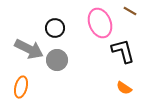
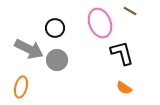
black L-shape: moved 1 px left, 2 px down
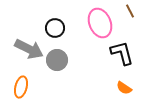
brown line: rotated 32 degrees clockwise
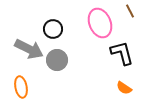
black circle: moved 2 px left, 1 px down
orange ellipse: rotated 25 degrees counterclockwise
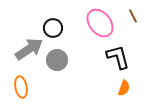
brown line: moved 3 px right, 5 px down
pink ellipse: rotated 16 degrees counterclockwise
black circle: moved 1 px up
gray arrow: rotated 60 degrees counterclockwise
black L-shape: moved 4 px left, 4 px down
orange semicircle: rotated 105 degrees counterclockwise
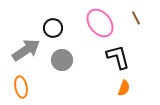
brown line: moved 3 px right, 2 px down
gray arrow: moved 3 px left, 1 px down
gray circle: moved 5 px right
